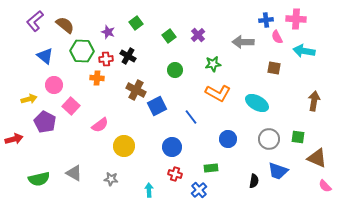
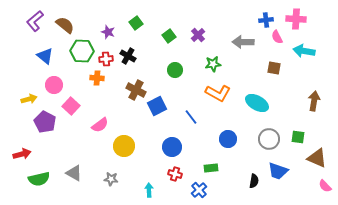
red arrow at (14, 139): moved 8 px right, 15 px down
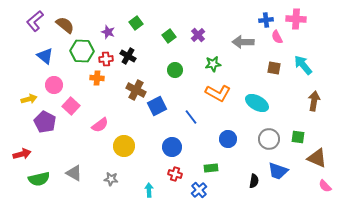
cyan arrow at (304, 51): moved 1 px left, 14 px down; rotated 40 degrees clockwise
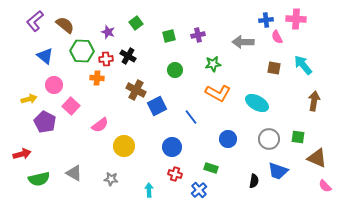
purple cross at (198, 35): rotated 32 degrees clockwise
green square at (169, 36): rotated 24 degrees clockwise
green rectangle at (211, 168): rotated 24 degrees clockwise
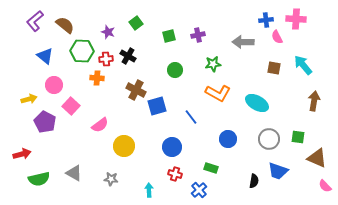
blue square at (157, 106): rotated 12 degrees clockwise
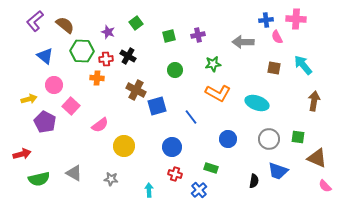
cyan ellipse at (257, 103): rotated 10 degrees counterclockwise
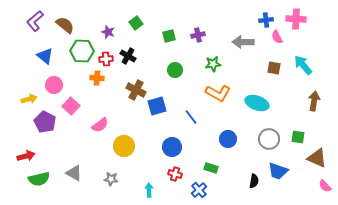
red arrow at (22, 154): moved 4 px right, 2 px down
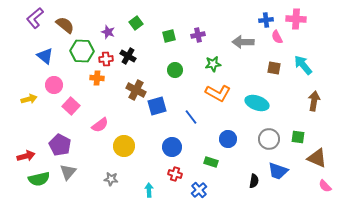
purple L-shape at (35, 21): moved 3 px up
purple pentagon at (45, 122): moved 15 px right, 23 px down
green rectangle at (211, 168): moved 6 px up
gray triangle at (74, 173): moved 6 px left, 1 px up; rotated 42 degrees clockwise
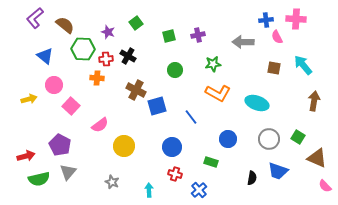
green hexagon at (82, 51): moved 1 px right, 2 px up
green square at (298, 137): rotated 24 degrees clockwise
gray star at (111, 179): moved 1 px right, 3 px down; rotated 16 degrees clockwise
black semicircle at (254, 181): moved 2 px left, 3 px up
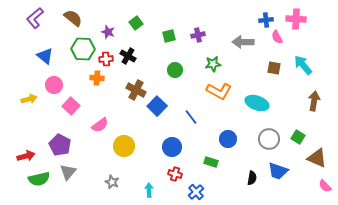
brown semicircle at (65, 25): moved 8 px right, 7 px up
orange L-shape at (218, 93): moved 1 px right, 2 px up
blue square at (157, 106): rotated 30 degrees counterclockwise
blue cross at (199, 190): moved 3 px left, 2 px down
